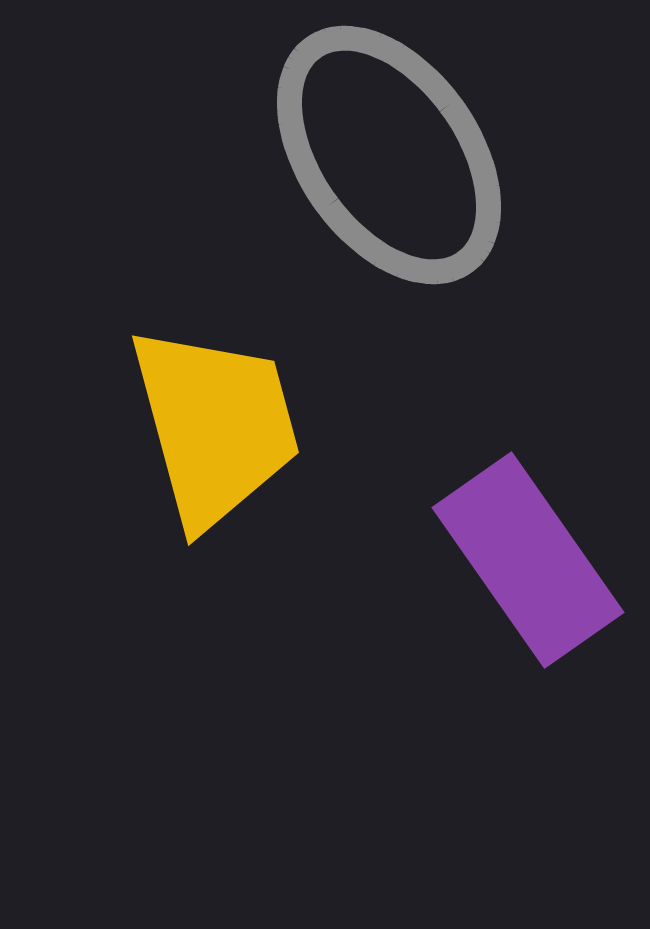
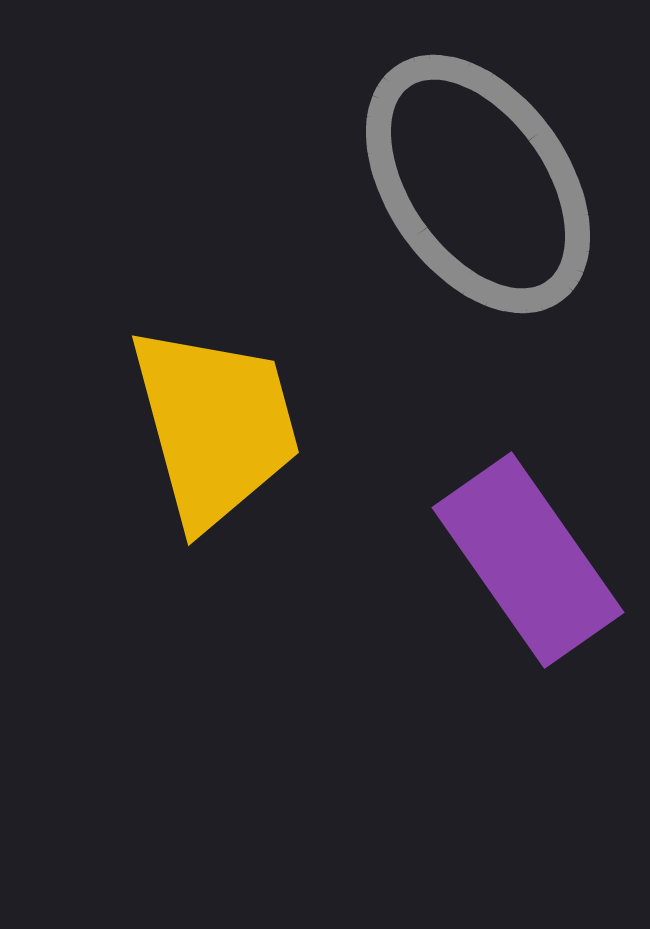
gray ellipse: moved 89 px right, 29 px down
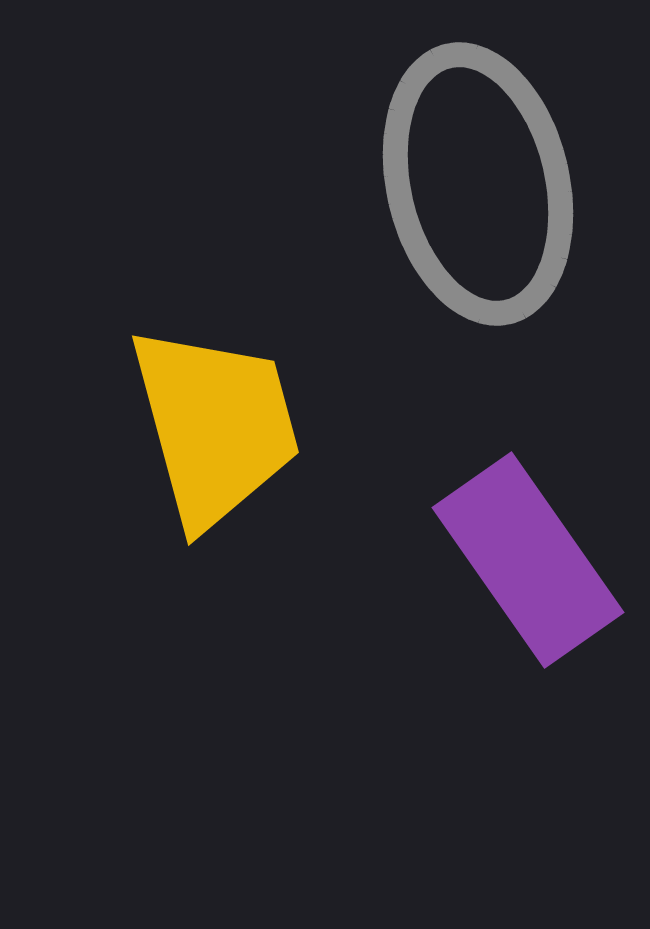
gray ellipse: rotated 22 degrees clockwise
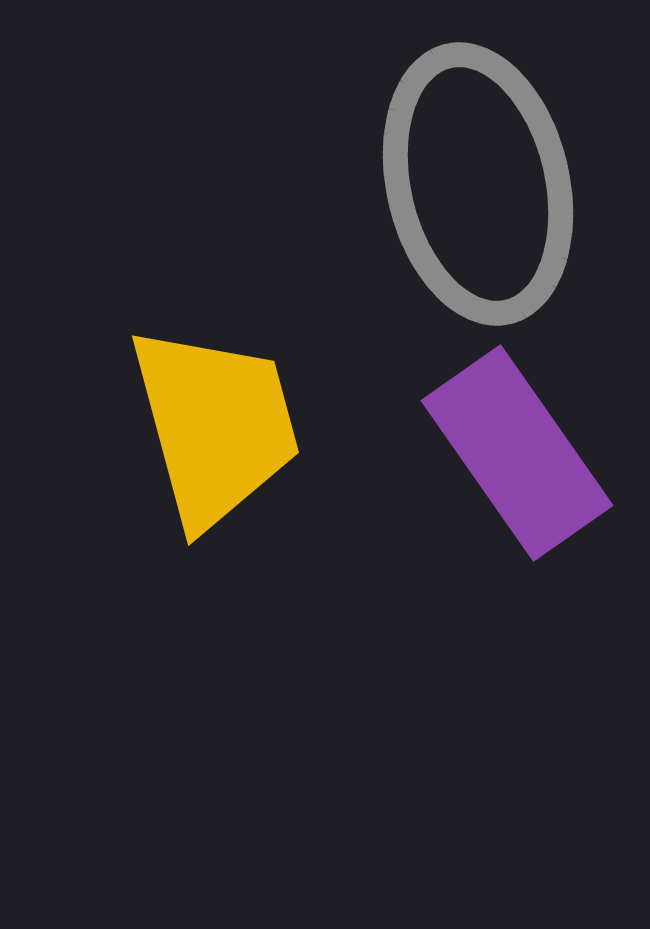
purple rectangle: moved 11 px left, 107 px up
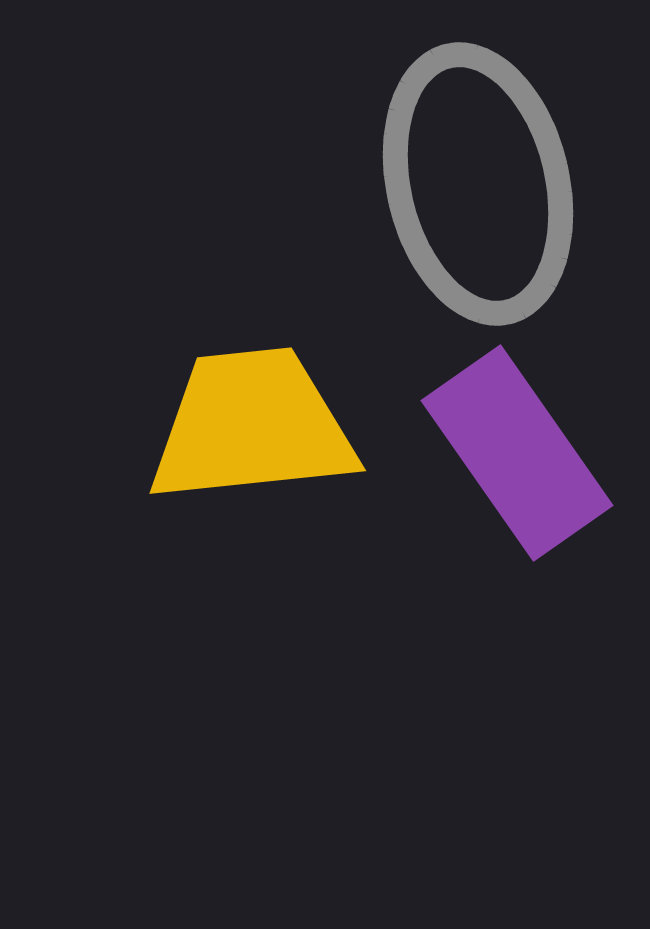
yellow trapezoid: moved 37 px right; rotated 81 degrees counterclockwise
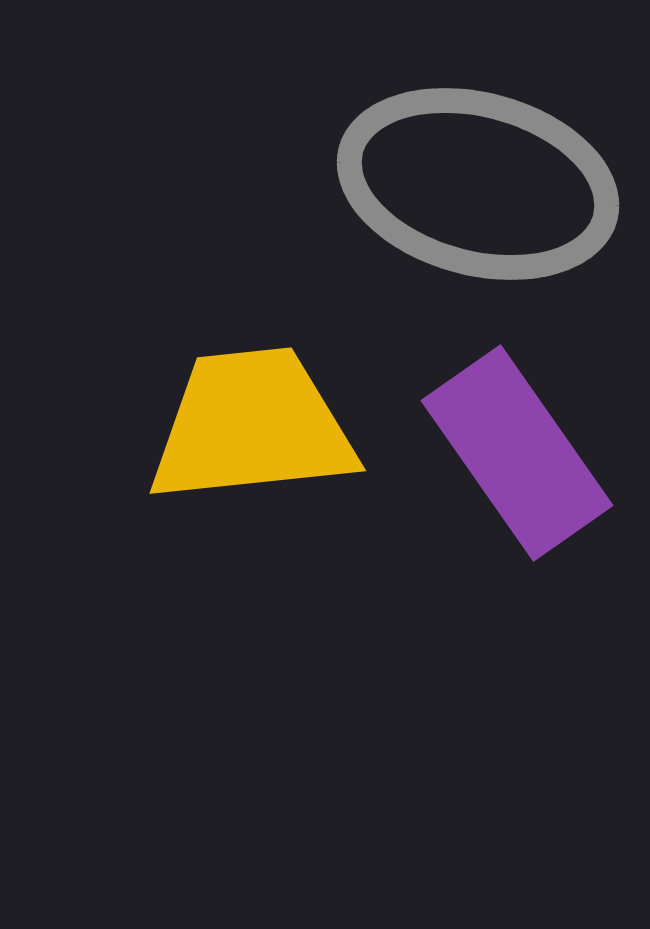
gray ellipse: rotated 62 degrees counterclockwise
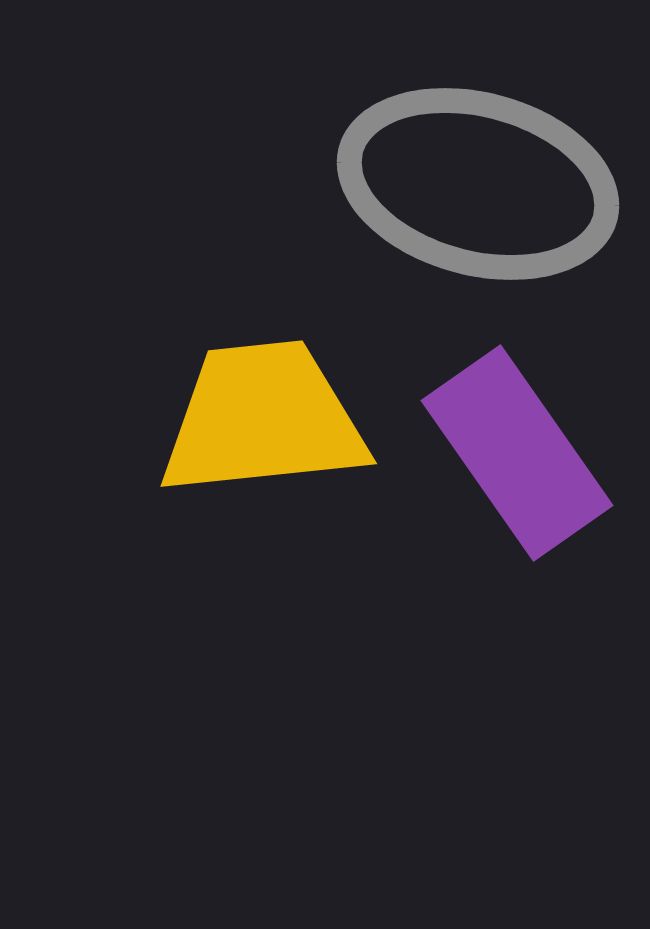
yellow trapezoid: moved 11 px right, 7 px up
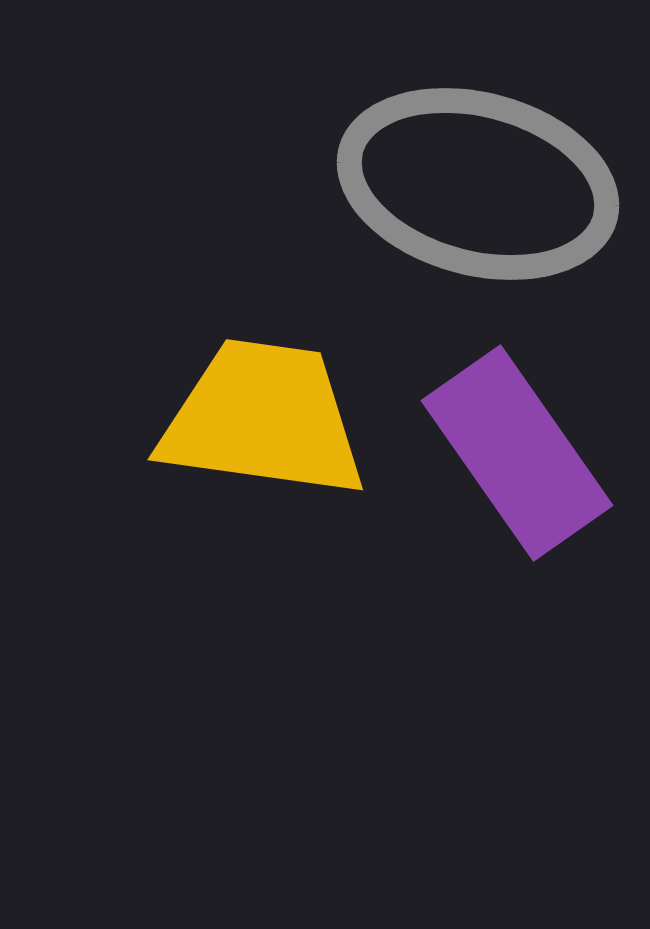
yellow trapezoid: rotated 14 degrees clockwise
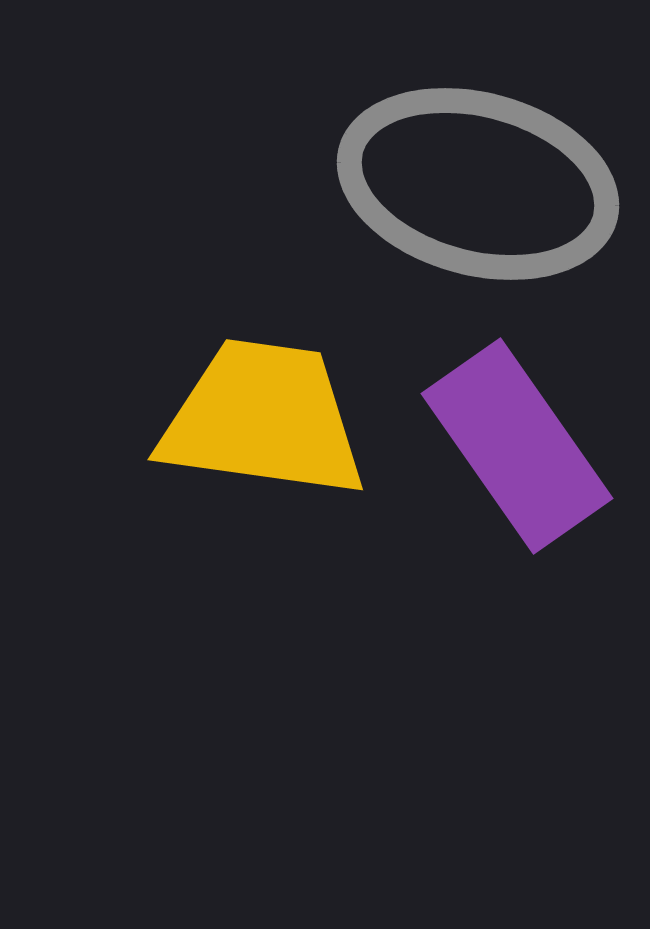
purple rectangle: moved 7 px up
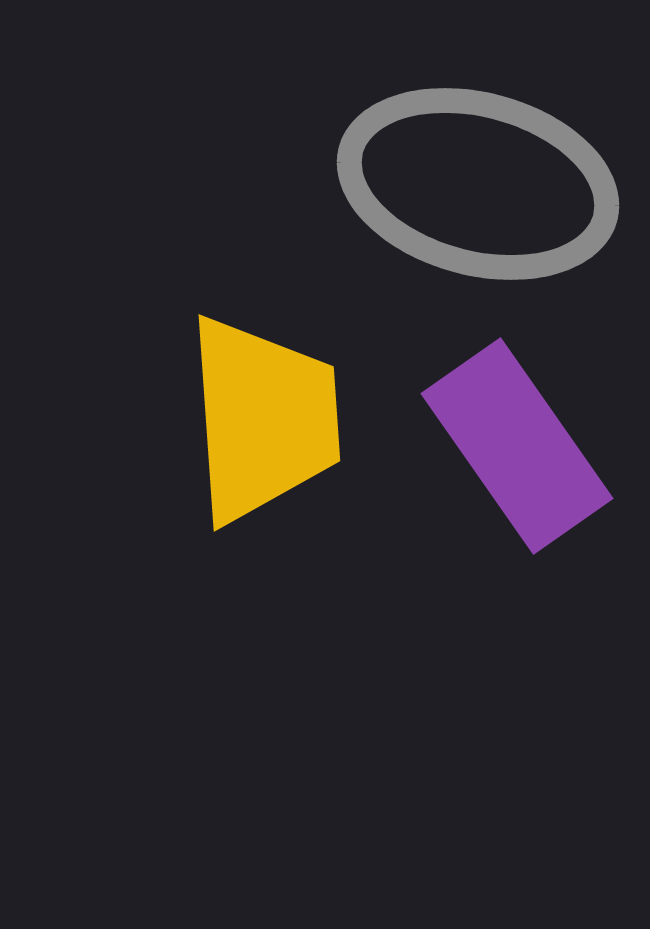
yellow trapezoid: rotated 78 degrees clockwise
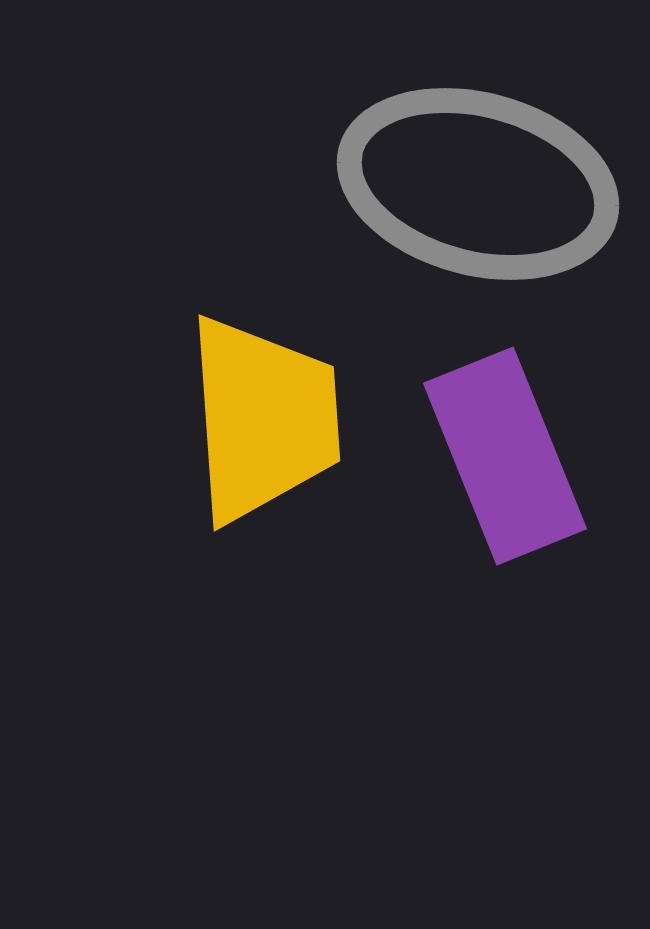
purple rectangle: moved 12 px left, 10 px down; rotated 13 degrees clockwise
